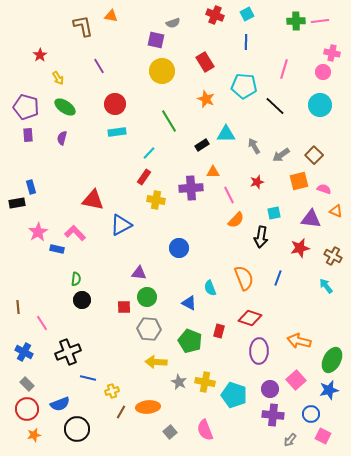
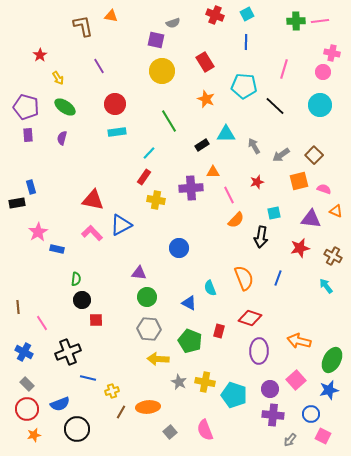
pink L-shape at (75, 233): moved 17 px right
red square at (124, 307): moved 28 px left, 13 px down
yellow arrow at (156, 362): moved 2 px right, 3 px up
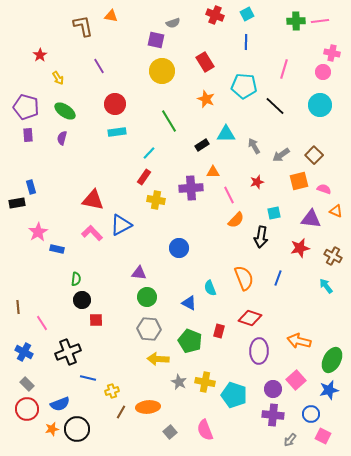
green ellipse at (65, 107): moved 4 px down
purple circle at (270, 389): moved 3 px right
orange star at (34, 435): moved 18 px right, 6 px up
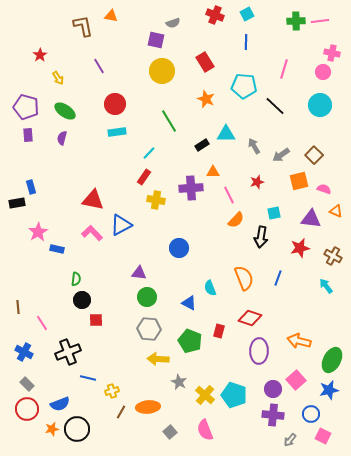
yellow cross at (205, 382): moved 13 px down; rotated 30 degrees clockwise
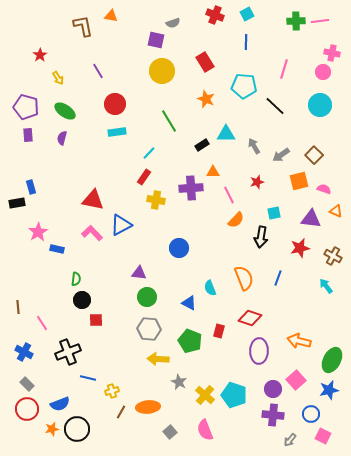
purple line at (99, 66): moved 1 px left, 5 px down
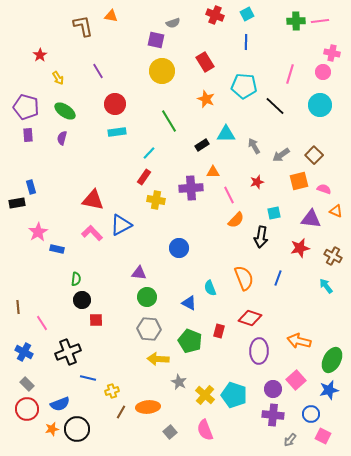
pink line at (284, 69): moved 6 px right, 5 px down
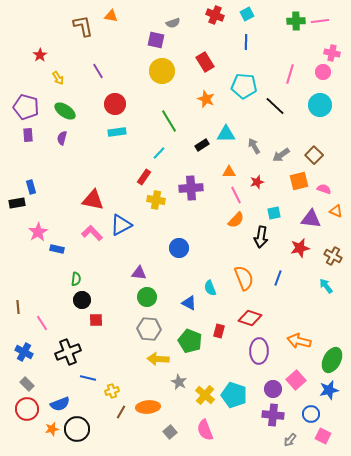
cyan line at (149, 153): moved 10 px right
orange triangle at (213, 172): moved 16 px right
pink line at (229, 195): moved 7 px right
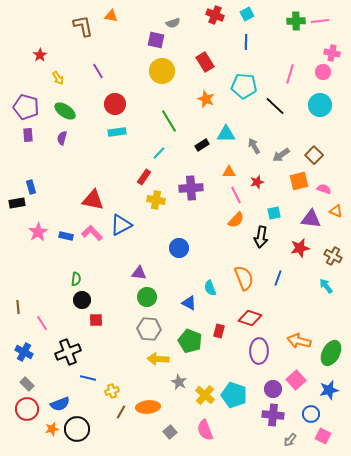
blue rectangle at (57, 249): moved 9 px right, 13 px up
green ellipse at (332, 360): moved 1 px left, 7 px up
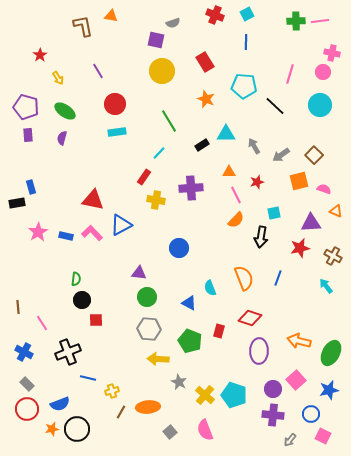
purple triangle at (311, 219): moved 4 px down; rotated 10 degrees counterclockwise
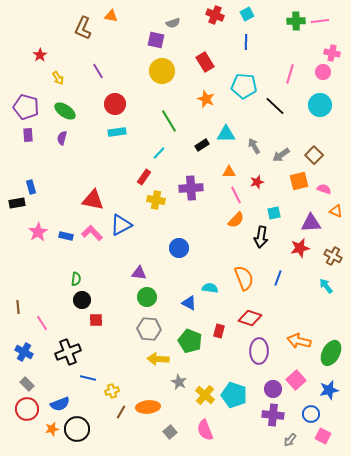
brown L-shape at (83, 26): moved 2 px down; rotated 145 degrees counterclockwise
cyan semicircle at (210, 288): rotated 119 degrees clockwise
